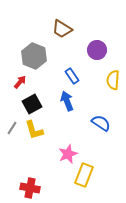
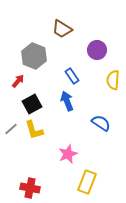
red arrow: moved 2 px left, 1 px up
gray line: moved 1 px left, 1 px down; rotated 16 degrees clockwise
yellow rectangle: moved 3 px right, 7 px down
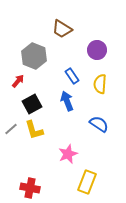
yellow semicircle: moved 13 px left, 4 px down
blue semicircle: moved 2 px left, 1 px down
